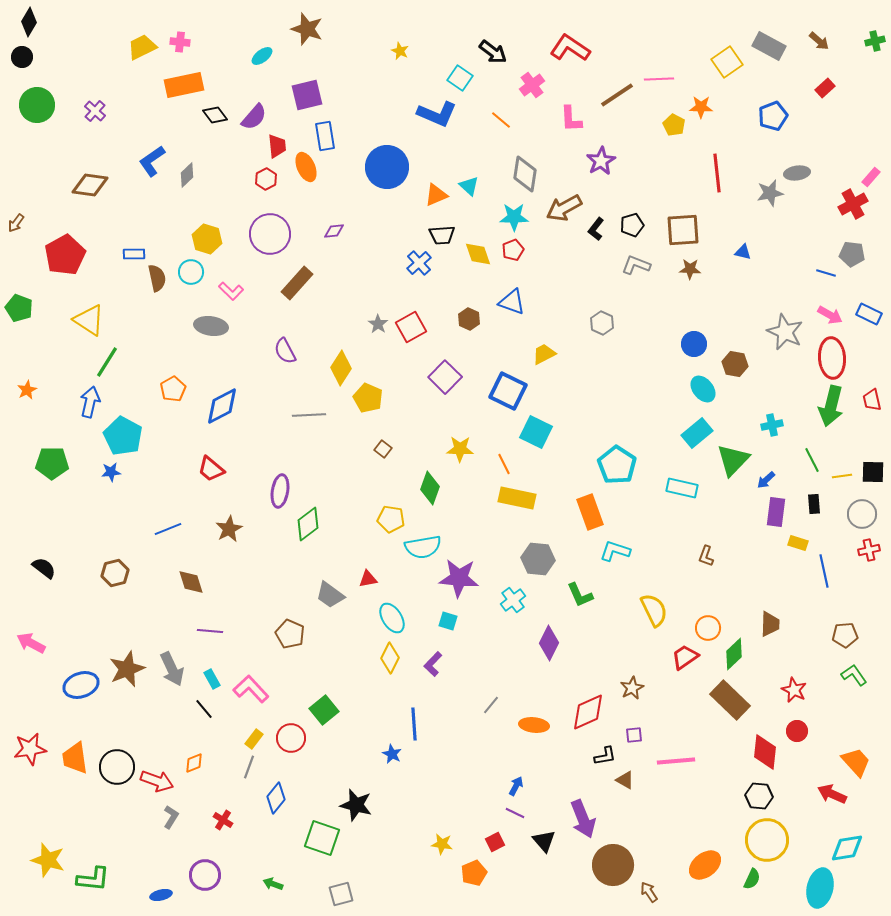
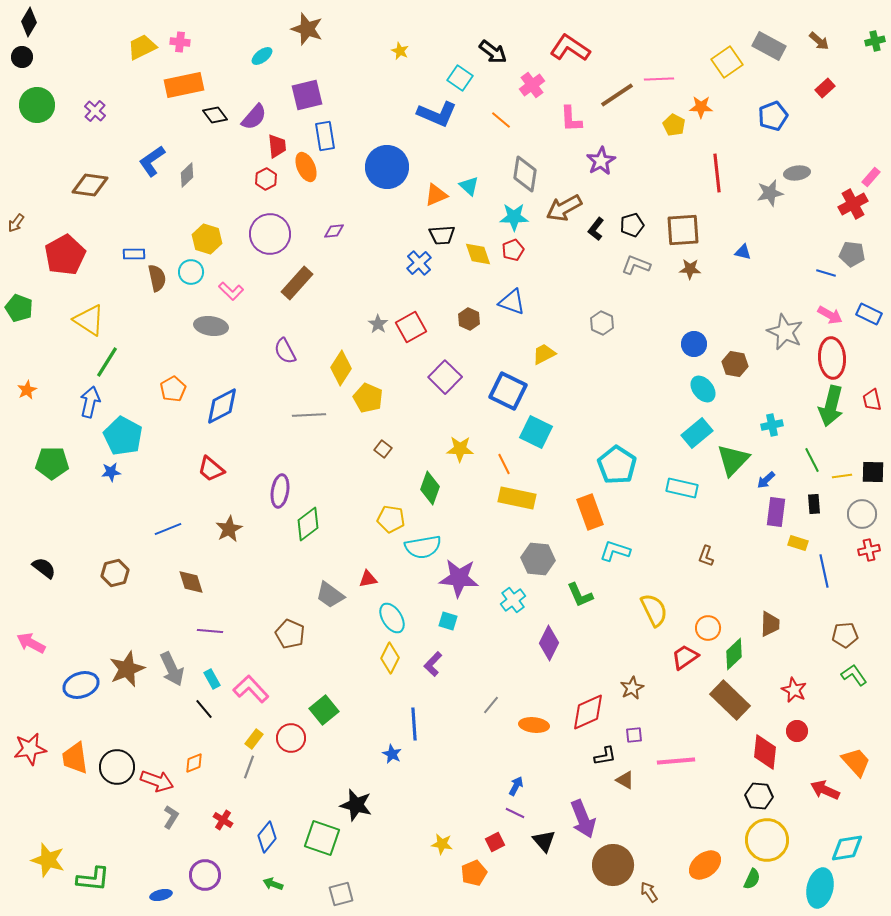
red arrow at (832, 794): moved 7 px left, 4 px up
blue diamond at (276, 798): moved 9 px left, 39 px down
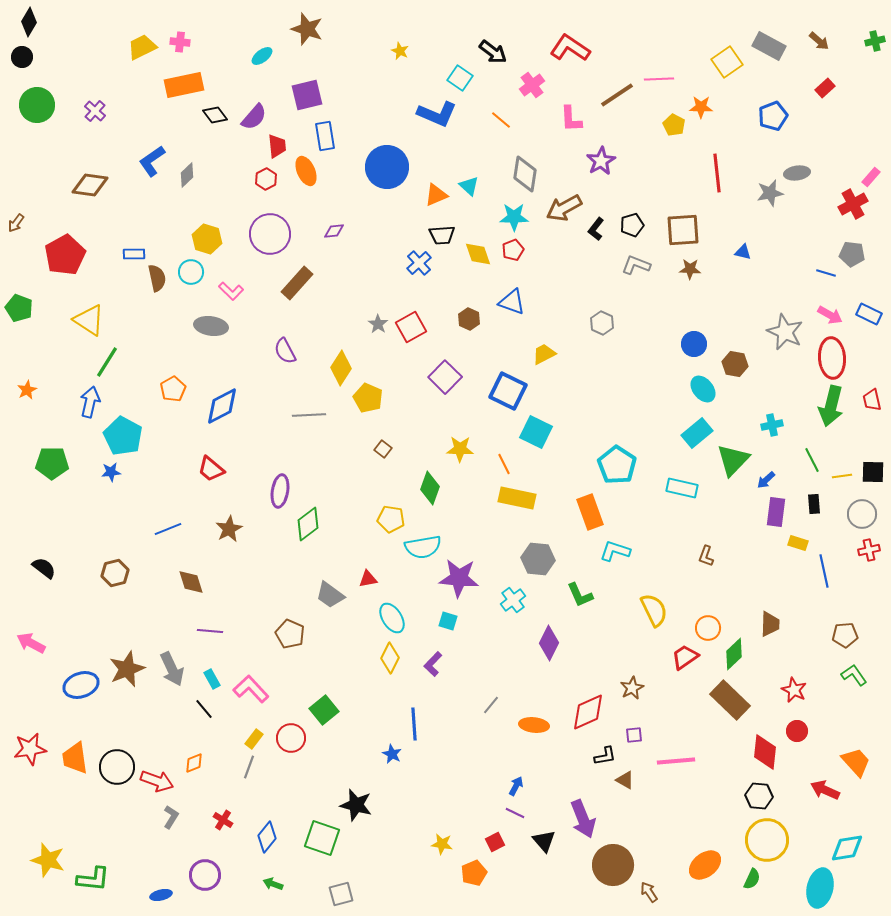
orange ellipse at (306, 167): moved 4 px down
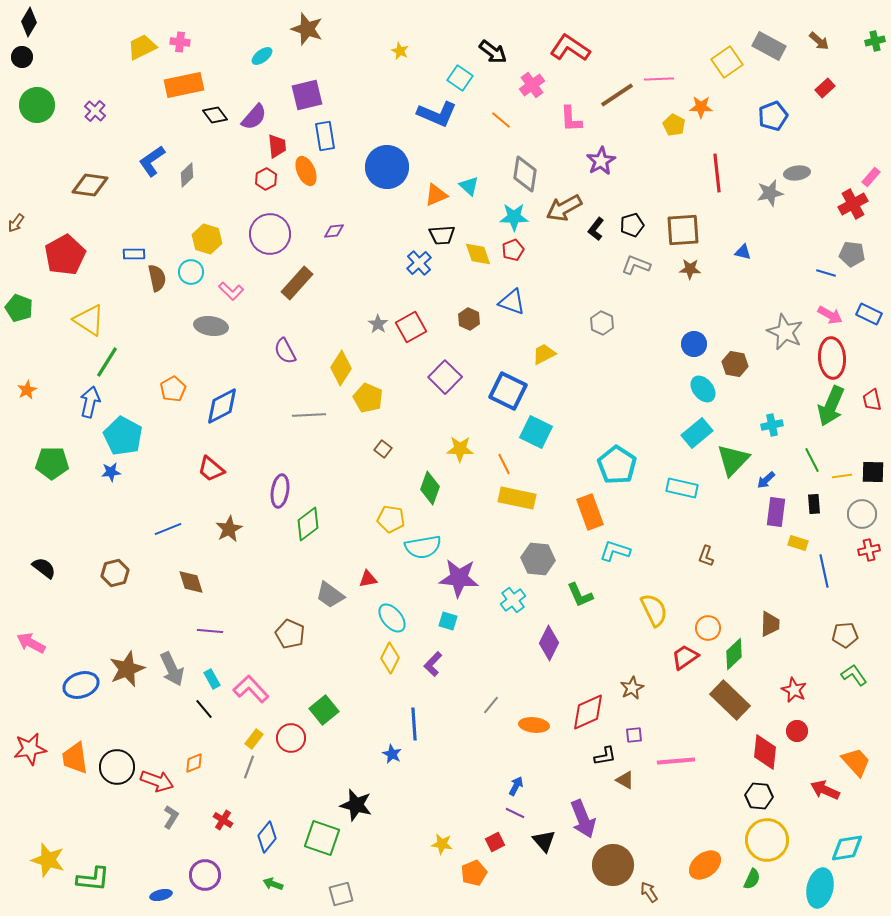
green arrow at (831, 406): rotated 9 degrees clockwise
cyan ellipse at (392, 618): rotated 8 degrees counterclockwise
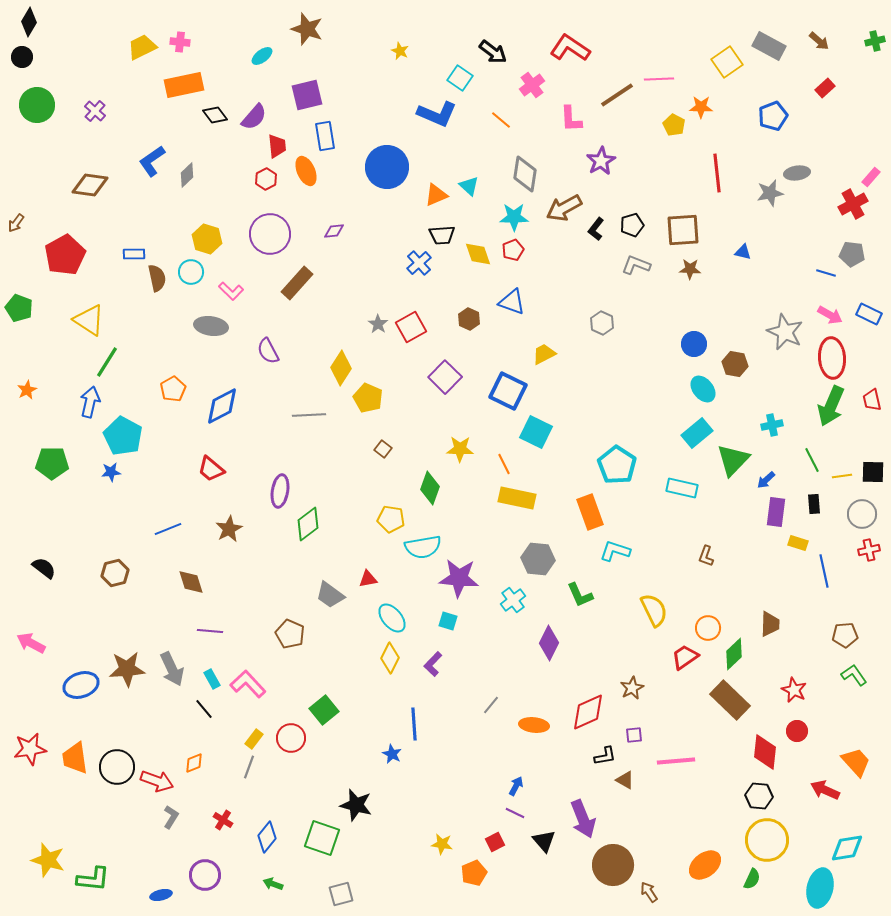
purple semicircle at (285, 351): moved 17 px left
brown star at (127, 669): rotated 18 degrees clockwise
pink L-shape at (251, 689): moved 3 px left, 5 px up
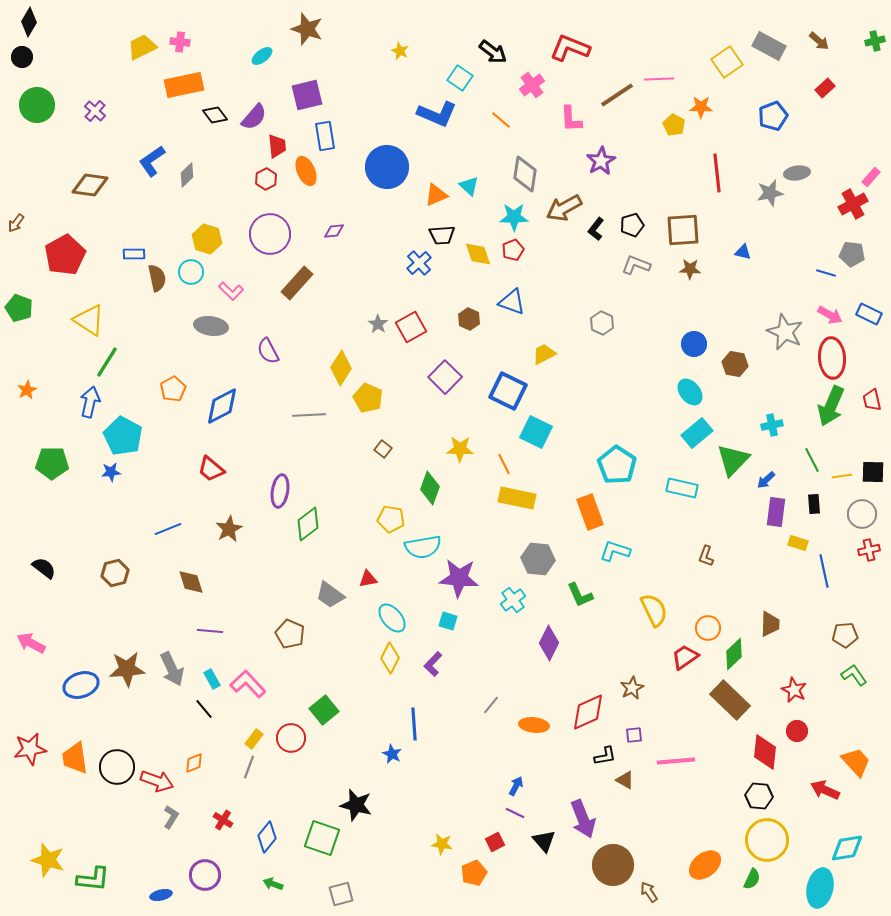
red L-shape at (570, 48): rotated 12 degrees counterclockwise
cyan ellipse at (703, 389): moved 13 px left, 3 px down
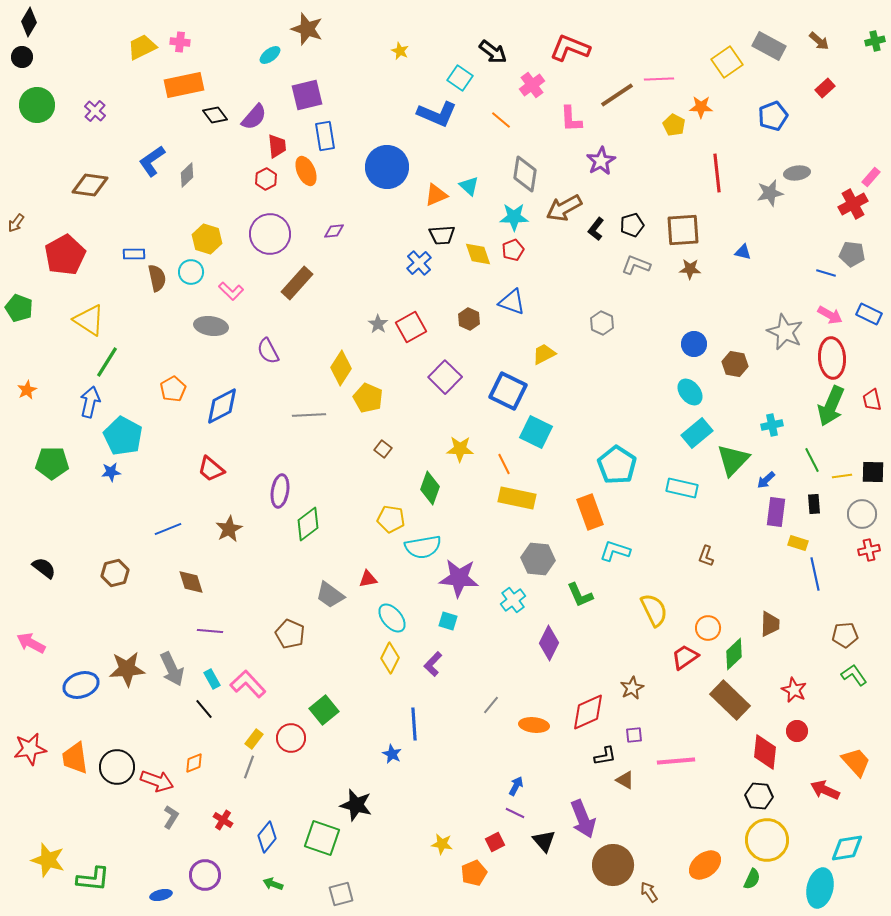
cyan ellipse at (262, 56): moved 8 px right, 1 px up
blue line at (824, 571): moved 9 px left, 3 px down
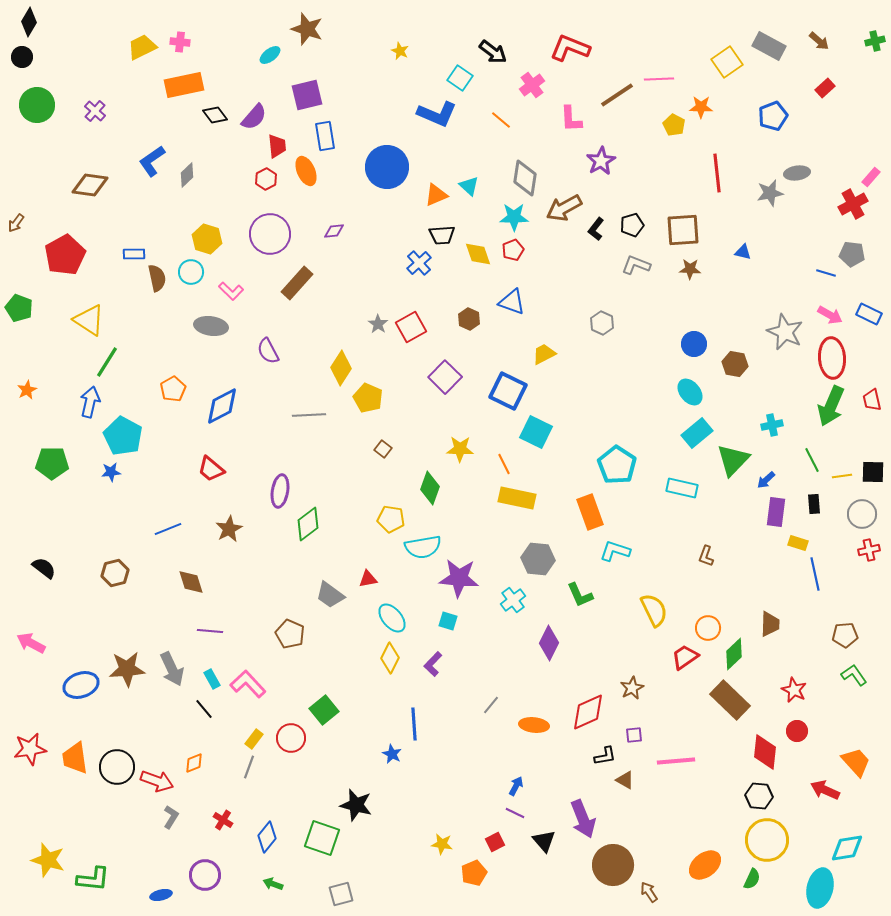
gray diamond at (525, 174): moved 4 px down
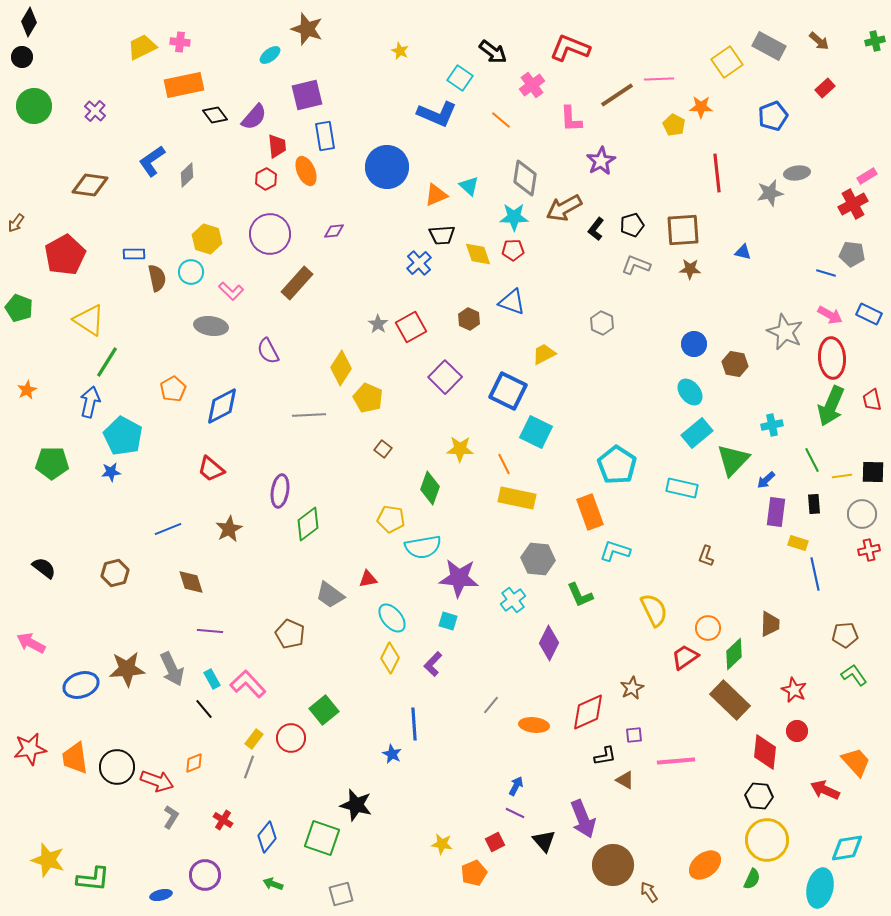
green circle at (37, 105): moved 3 px left, 1 px down
pink rectangle at (871, 177): moved 4 px left, 1 px up; rotated 18 degrees clockwise
red pentagon at (513, 250): rotated 20 degrees clockwise
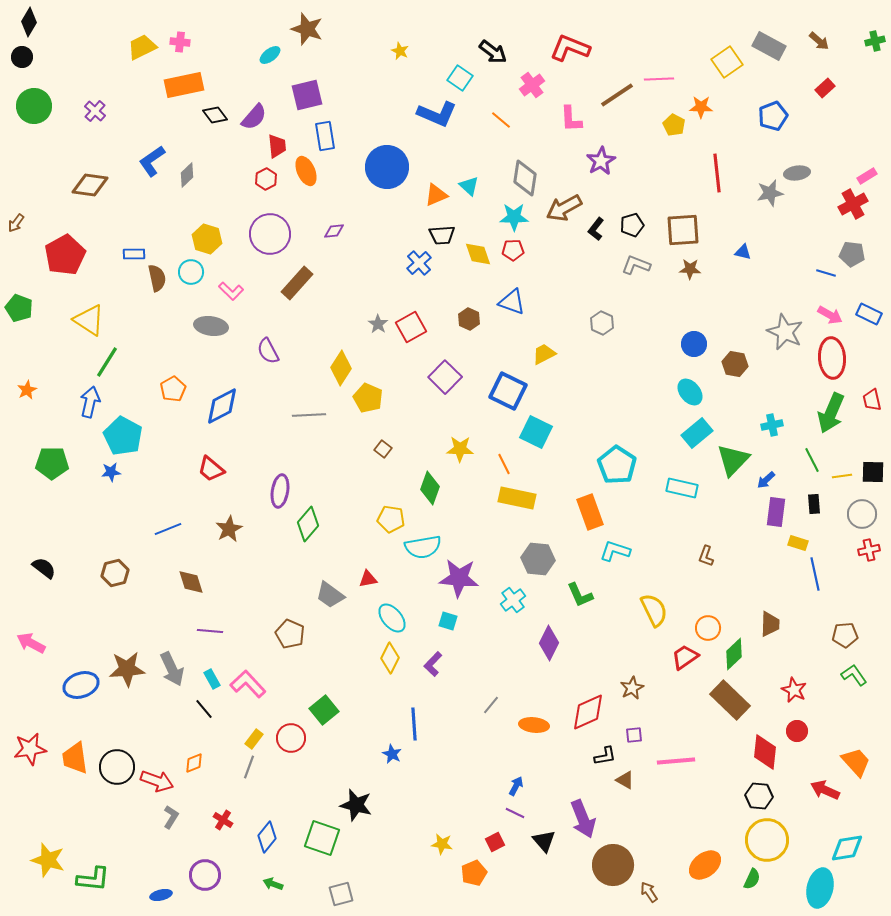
green arrow at (831, 406): moved 7 px down
green diamond at (308, 524): rotated 12 degrees counterclockwise
